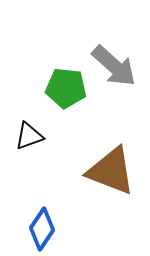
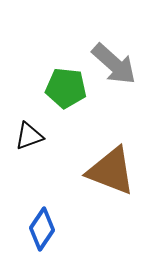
gray arrow: moved 2 px up
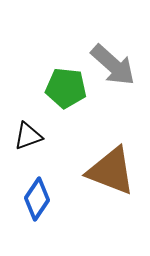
gray arrow: moved 1 px left, 1 px down
black triangle: moved 1 px left
blue diamond: moved 5 px left, 30 px up
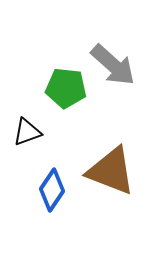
black triangle: moved 1 px left, 4 px up
blue diamond: moved 15 px right, 9 px up
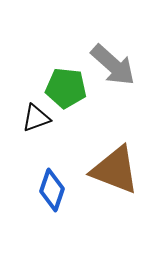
black triangle: moved 9 px right, 14 px up
brown triangle: moved 4 px right, 1 px up
blue diamond: rotated 15 degrees counterclockwise
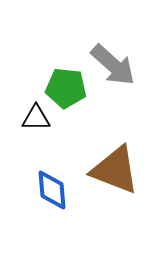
black triangle: rotated 20 degrees clockwise
blue diamond: rotated 24 degrees counterclockwise
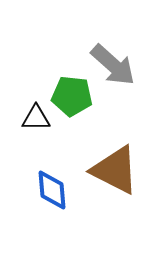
green pentagon: moved 6 px right, 8 px down
brown triangle: rotated 6 degrees clockwise
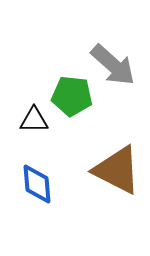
black triangle: moved 2 px left, 2 px down
brown triangle: moved 2 px right
blue diamond: moved 15 px left, 6 px up
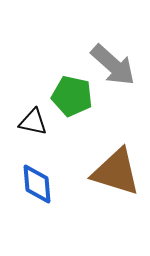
green pentagon: rotated 6 degrees clockwise
black triangle: moved 1 px left, 2 px down; rotated 12 degrees clockwise
brown triangle: moved 1 px left, 2 px down; rotated 10 degrees counterclockwise
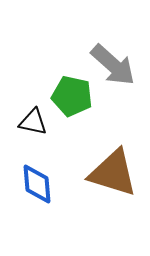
brown triangle: moved 3 px left, 1 px down
